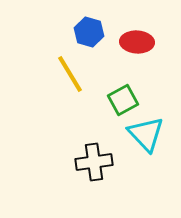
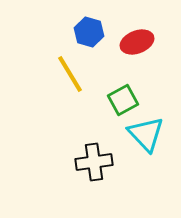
red ellipse: rotated 24 degrees counterclockwise
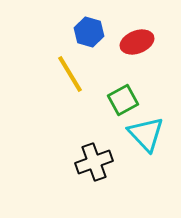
black cross: rotated 12 degrees counterclockwise
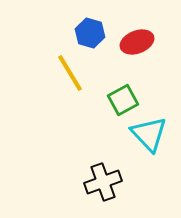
blue hexagon: moved 1 px right, 1 px down
yellow line: moved 1 px up
cyan triangle: moved 3 px right
black cross: moved 9 px right, 20 px down
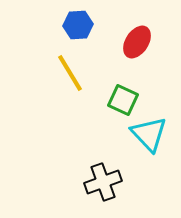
blue hexagon: moved 12 px left, 8 px up; rotated 20 degrees counterclockwise
red ellipse: rotated 36 degrees counterclockwise
green square: rotated 36 degrees counterclockwise
